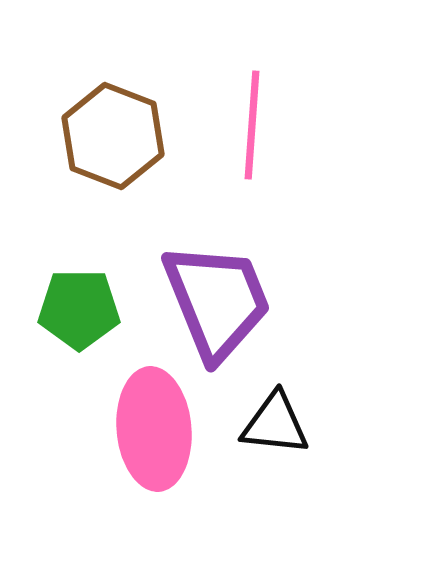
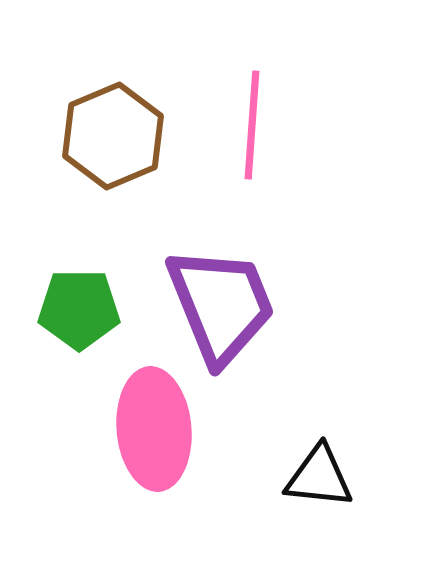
brown hexagon: rotated 16 degrees clockwise
purple trapezoid: moved 4 px right, 4 px down
black triangle: moved 44 px right, 53 px down
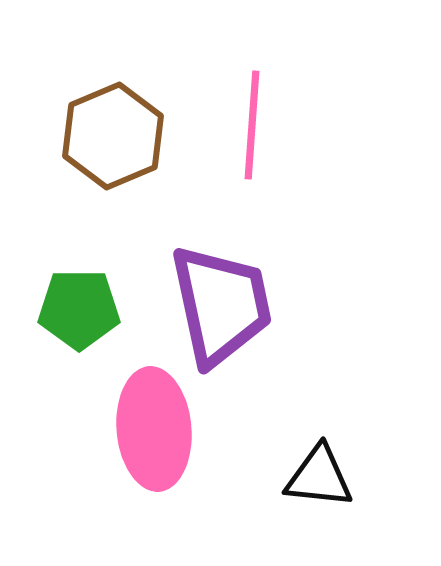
purple trapezoid: rotated 10 degrees clockwise
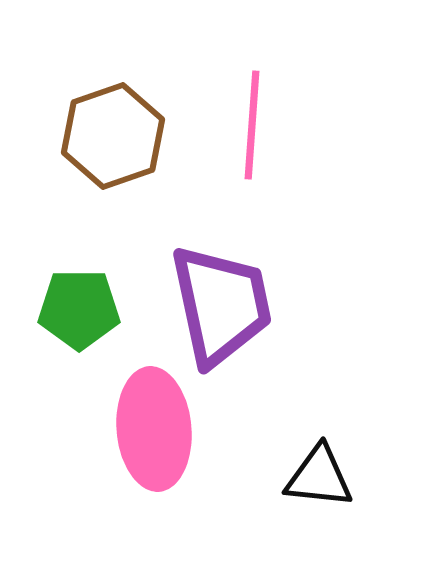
brown hexagon: rotated 4 degrees clockwise
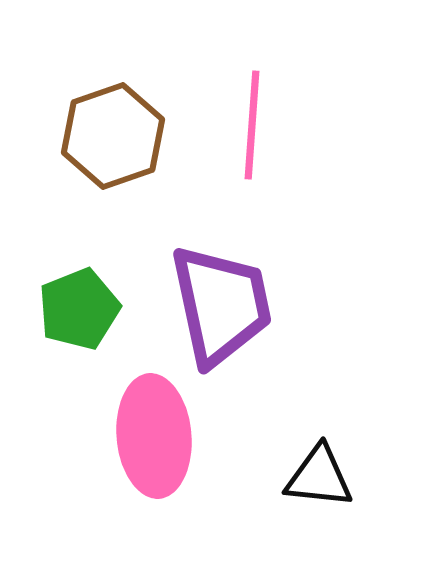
green pentagon: rotated 22 degrees counterclockwise
pink ellipse: moved 7 px down
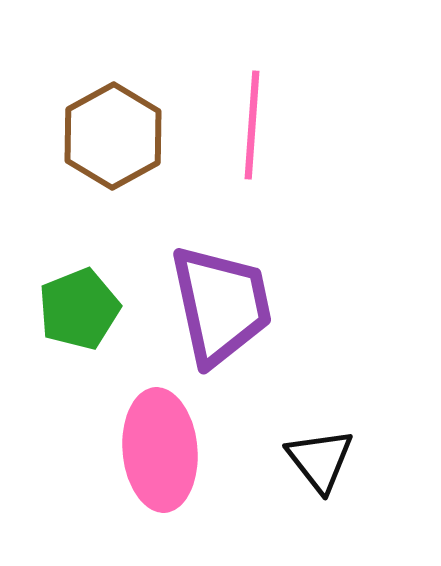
brown hexagon: rotated 10 degrees counterclockwise
pink ellipse: moved 6 px right, 14 px down
black triangle: moved 1 px right, 17 px up; rotated 46 degrees clockwise
